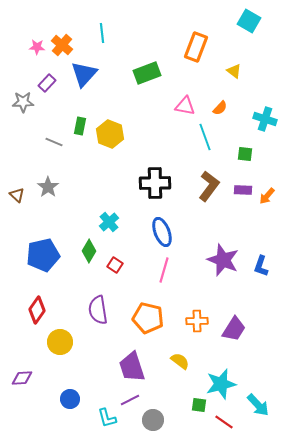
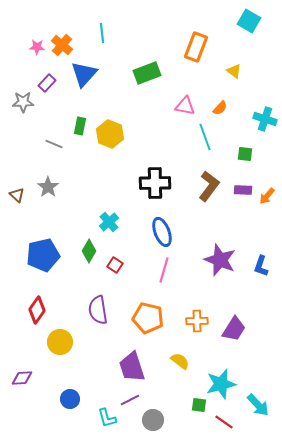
gray line at (54, 142): moved 2 px down
purple star at (223, 260): moved 3 px left
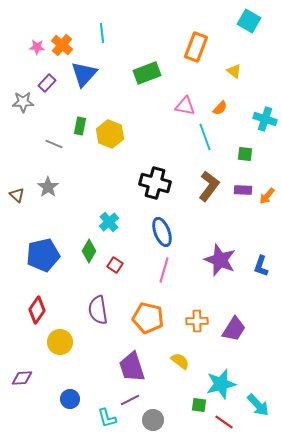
black cross at (155, 183): rotated 16 degrees clockwise
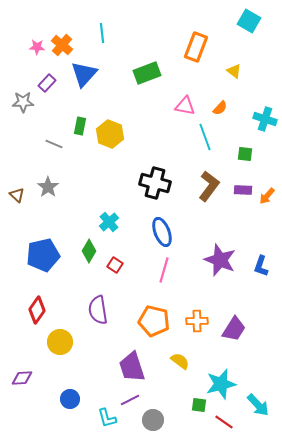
orange pentagon at (148, 318): moved 6 px right, 3 px down
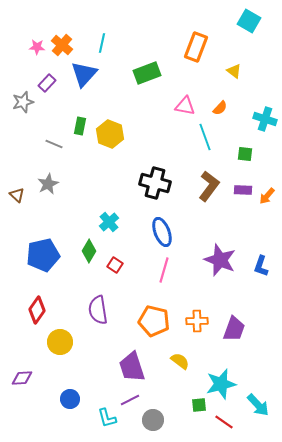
cyan line at (102, 33): moved 10 px down; rotated 18 degrees clockwise
gray star at (23, 102): rotated 15 degrees counterclockwise
gray star at (48, 187): moved 3 px up; rotated 10 degrees clockwise
purple trapezoid at (234, 329): rotated 12 degrees counterclockwise
green square at (199, 405): rotated 14 degrees counterclockwise
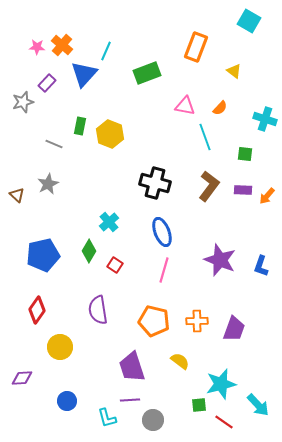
cyan line at (102, 43): moved 4 px right, 8 px down; rotated 12 degrees clockwise
yellow circle at (60, 342): moved 5 px down
blue circle at (70, 399): moved 3 px left, 2 px down
purple line at (130, 400): rotated 24 degrees clockwise
